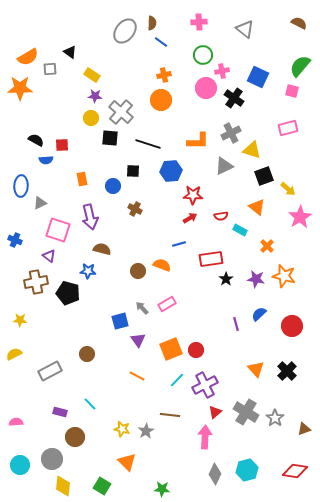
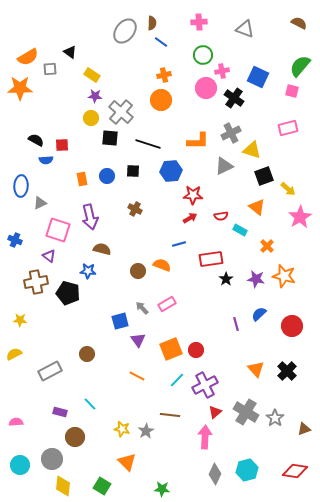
gray triangle at (245, 29): rotated 18 degrees counterclockwise
blue circle at (113, 186): moved 6 px left, 10 px up
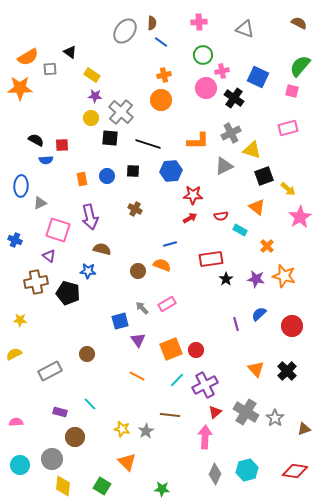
blue line at (179, 244): moved 9 px left
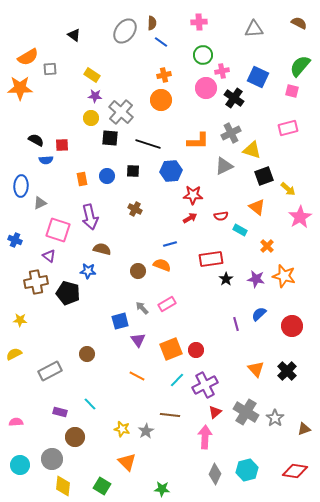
gray triangle at (245, 29): moved 9 px right; rotated 24 degrees counterclockwise
black triangle at (70, 52): moved 4 px right, 17 px up
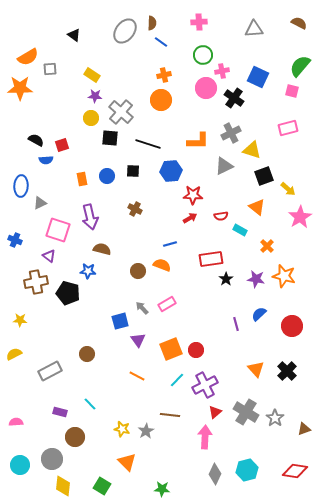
red square at (62, 145): rotated 16 degrees counterclockwise
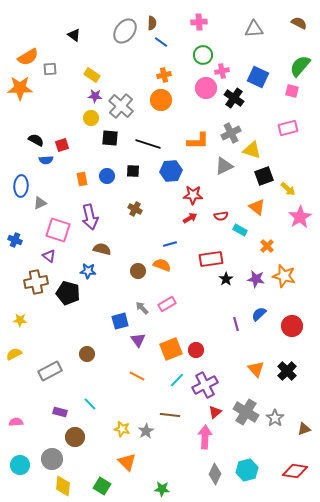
gray cross at (121, 112): moved 6 px up
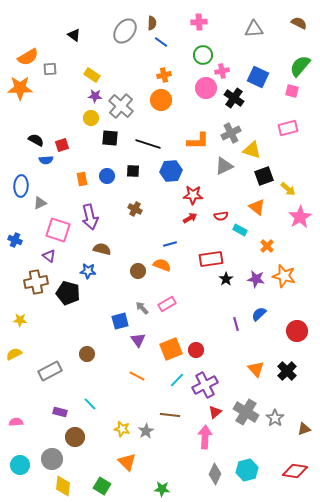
red circle at (292, 326): moved 5 px right, 5 px down
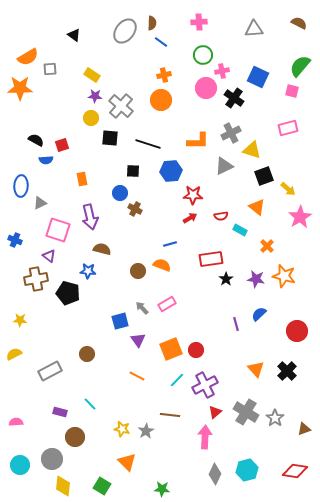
blue circle at (107, 176): moved 13 px right, 17 px down
brown cross at (36, 282): moved 3 px up
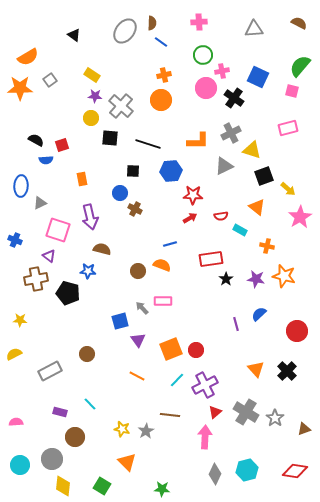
gray square at (50, 69): moved 11 px down; rotated 32 degrees counterclockwise
orange cross at (267, 246): rotated 32 degrees counterclockwise
pink rectangle at (167, 304): moved 4 px left, 3 px up; rotated 30 degrees clockwise
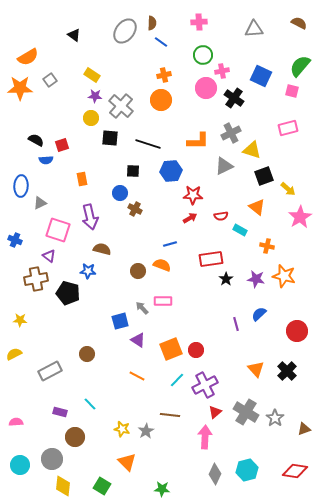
blue square at (258, 77): moved 3 px right, 1 px up
purple triangle at (138, 340): rotated 21 degrees counterclockwise
